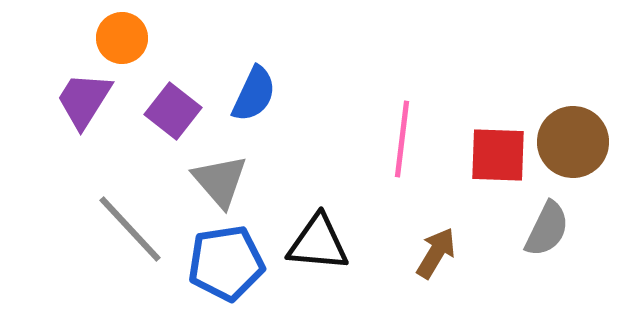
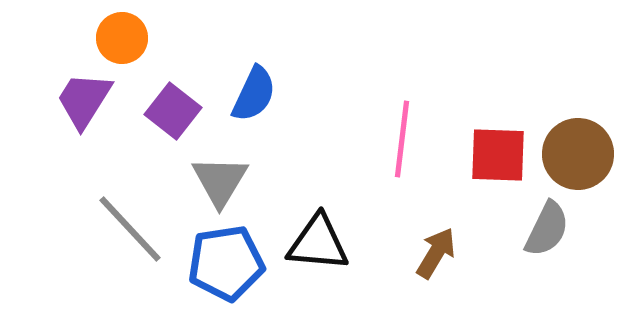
brown circle: moved 5 px right, 12 px down
gray triangle: rotated 12 degrees clockwise
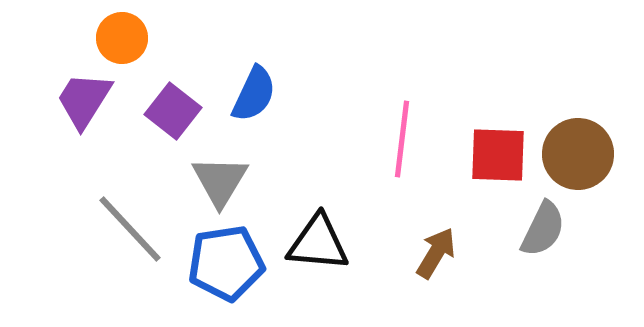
gray semicircle: moved 4 px left
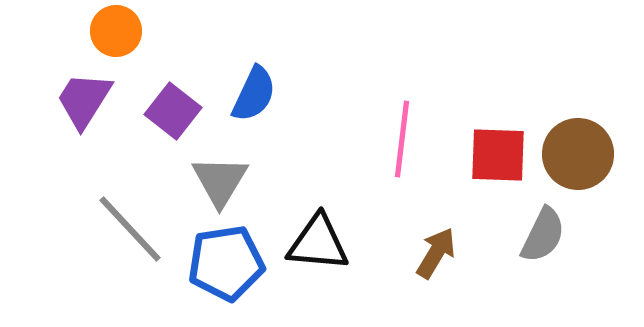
orange circle: moved 6 px left, 7 px up
gray semicircle: moved 6 px down
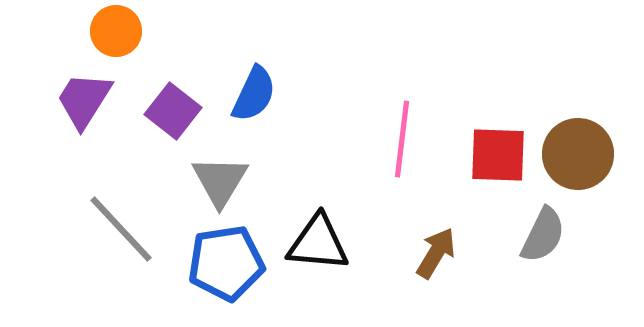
gray line: moved 9 px left
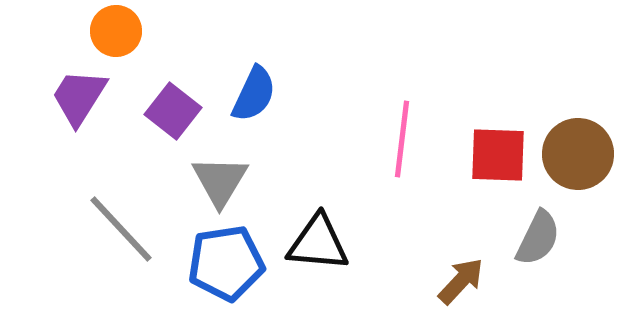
purple trapezoid: moved 5 px left, 3 px up
gray semicircle: moved 5 px left, 3 px down
brown arrow: moved 25 px right, 28 px down; rotated 12 degrees clockwise
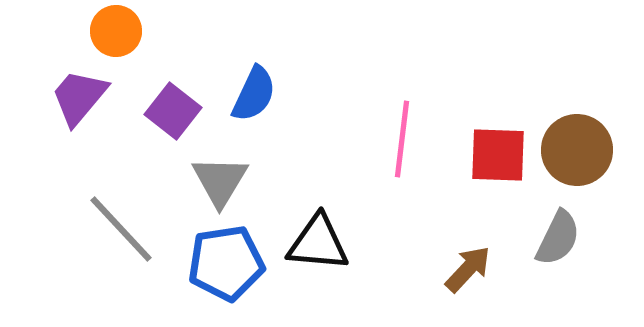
purple trapezoid: rotated 8 degrees clockwise
brown circle: moved 1 px left, 4 px up
gray semicircle: moved 20 px right
brown arrow: moved 7 px right, 12 px up
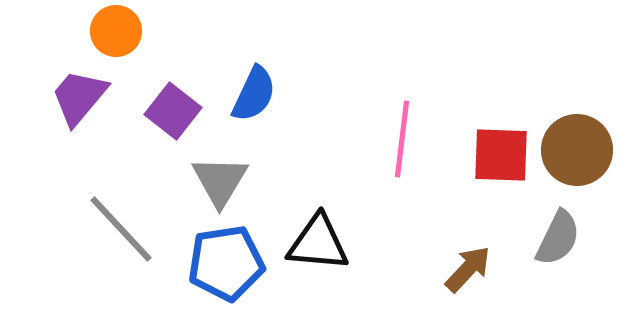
red square: moved 3 px right
